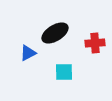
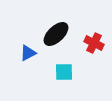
black ellipse: moved 1 px right, 1 px down; rotated 12 degrees counterclockwise
red cross: moved 1 px left; rotated 30 degrees clockwise
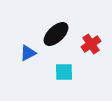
red cross: moved 3 px left, 1 px down; rotated 30 degrees clockwise
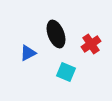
black ellipse: rotated 68 degrees counterclockwise
cyan square: moved 2 px right; rotated 24 degrees clockwise
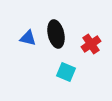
black ellipse: rotated 8 degrees clockwise
blue triangle: moved 15 px up; rotated 42 degrees clockwise
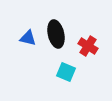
red cross: moved 3 px left, 2 px down; rotated 24 degrees counterclockwise
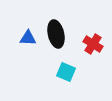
blue triangle: rotated 12 degrees counterclockwise
red cross: moved 5 px right, 2 px up
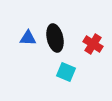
black ellipse: moved 1 px left, 4 px down
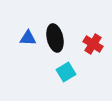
cyan square: rotated 36 degrees clockwise
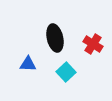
blue triangle: moved 26 px down
cyan square: rotated 12 degrees counterclockwise
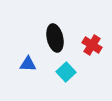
red cross: moved 1 px left, 1 px down
